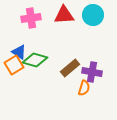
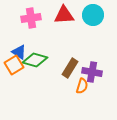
brown rectangle: rotated 18 degrees counterclockwise
orange semicircle: moved 2 px left, 2 px up
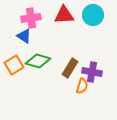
blue triangle: moved 5 px right, 16 px up
green diamond: moved 3 px right, 1 px down
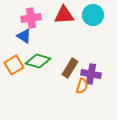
purple cross: moved 1 px left, 2 px down
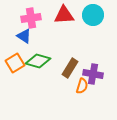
orange square: moved 1 px right, 2 px up
purple cross: moved 2 px right
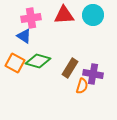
orange square: rotated 30 degrees counterclockwise
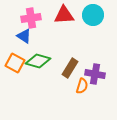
purple cross: moved 2 px right
